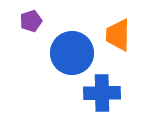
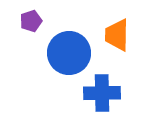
orange trapezoid: moved 1 px left
blue circle: moved 3 px left
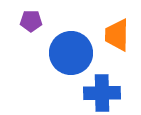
purple pentagon: rotated 20 degrees clockwise
blue circle: moved 2 px right
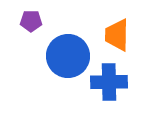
blue circle: moved 3 px left, 3 px down
blue cross: moved 7 px right, 11 px up
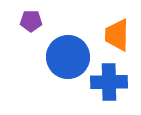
blue circle: moved 1 px down
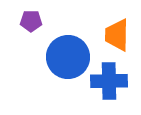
blue cross: moved 1 px up
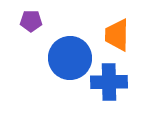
blue circle: moved 2 px right, 1 px down
blue cross: moved 1 px down
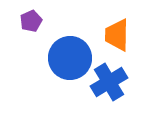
purple pentagon: rotated 25 degrees counterclockwise
blue cross: rotated 30 degrees counterclockwise
